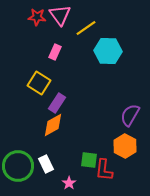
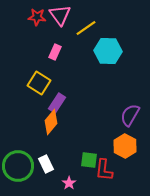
orange diamond: moved 2 px left, 3 px up; rotated 20 degrees counterclockwise
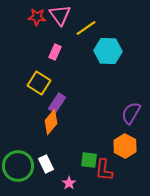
purple semicircle: moved 1 px right, 2 px up
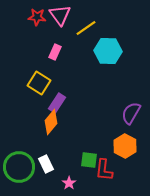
green circle: moved 1 px right, 1 px down
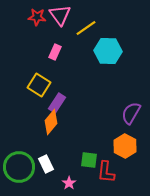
yellow square: moved 2 px down
red L-shape: moved 2 px right, 2 px down
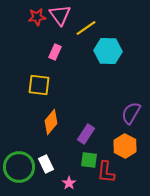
red star: rotated 12 degrees counterclockwise
yellow square: rotated 25 degrees counterclockwise
purple rectangle: moved 29 px right, 31 px down
